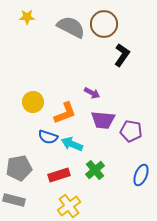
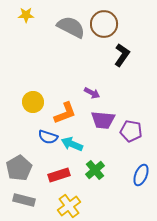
yellow star: moved 1 px left, 2 px up
gray pentagon: rotated 20 degrees counterclockwise
gray rectangle: moved 10 px right
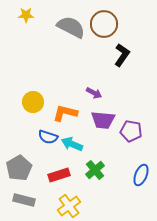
purple arrow: moved 2 px right
orange L-shape: rotated 145 degrees counterclockwise
